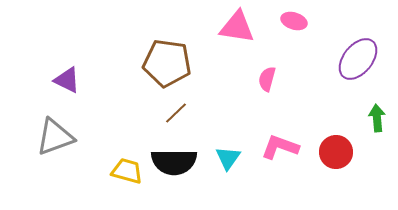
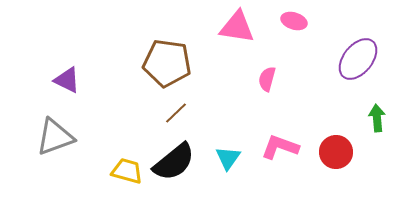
black semicircle: rotated 39 degrees counterclockwise
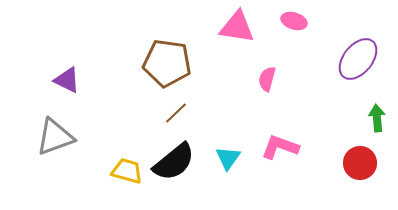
red circle: moved 24 px right, 11 px down
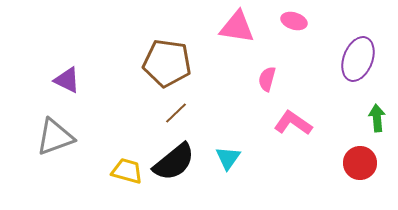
purple ellipse: rotated 18 degrees counterclockwise
pink L-shape: moved 13 px right, 24 px up; rotated 15 degrees clockwise
